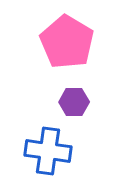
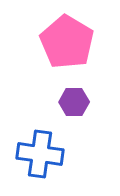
blue cross: moved 8 px left, 3 px down
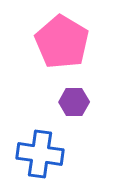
pink pentagon: moved 5 px left
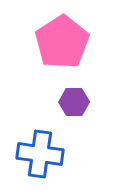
pink pentagon: rotated 8 degrees clockwise
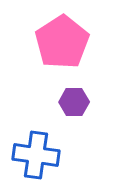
blue cross: moved 4 px left, 1 px down
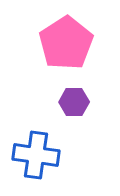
pink pentagon: moved 4 px right, 1 px down
